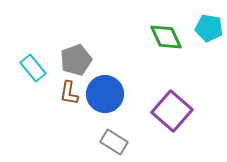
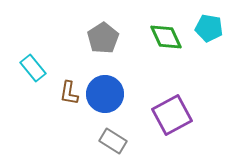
gray pentagon: moved 27 px right, 22 px up; rotated 12 degrees counterclockwise
purple square: moved 4 px down; rotated 21 degrees clockwise
gray rectangle: moved 1 px left, 1 px up
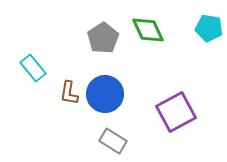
green diamond: moved 18 px left, 7 px up
purple square: moved 4 px right, 3 px up
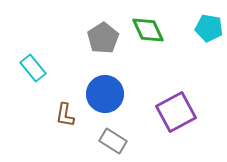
brown L-shape: moved 4 px left, 22 px down
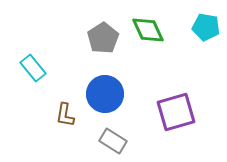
cyan pentagon: moved 3 px left, 1 px up
purple square: rotated 12 degrees clockwise
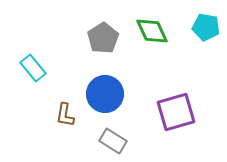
green diamond: moved 4 px right, 1 px down
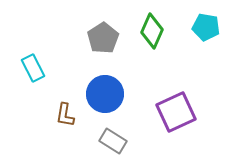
green diamond: rotated 48 degrees clockwise
cyan rectangle: rotated 12 degrees clockwise
purple square: rotated 9 degrees counterclockwise
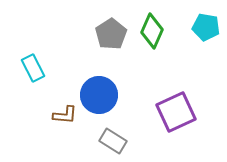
gray pentagon: moved 8 px right, 4 px up
blue circle: moved 6 px left, 1 px down
brown L-shape: rotated 95 degrees counterclockwise
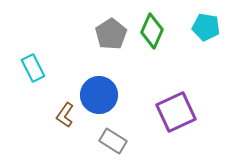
brown L-shape: rotated 120 degrees clockwise
